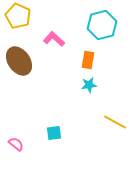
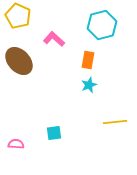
brown ellipse: rotated 8 degrees counterclockwise
cyan star: rotated 14 degrees counterclockwise
yellow line: rotated 35 degrees counterclockwise
pink semicircle: rotated 35 degrees counterclockwise
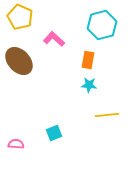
yellow pentagon: moved 2 px right, 1 px down
cyan star: rotated 28 degrees clockwise
yellow line: moved 8 px left, 7 px up
cyan square: rotated 14 degrees counterclockwise
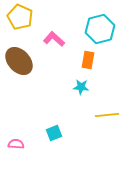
cyan hexagon: moved 2 px left, 4 px down
cyan star: moved 8 px left, 2 px down
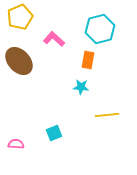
yellow pentagon: rotated 25 degrees clockwise
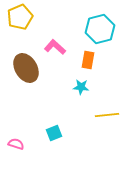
pink L-shape: moved 1 px right, 8 px down
brown ellipse: moved 7 px right, 7 px down; rotated 12 degrees clockwise
pink semicircle: rotated 14 degrees clockwise
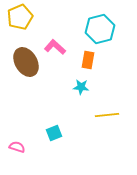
brown ellipse: moved 6 px up
pink semicircle: moved 1 px right, 3 px down
